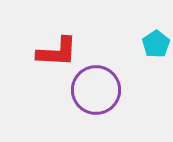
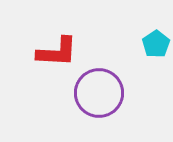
purple circle: moved 3 px right, 3 px down
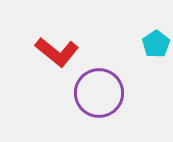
red L-shape: rotated 36 degrees clockwise
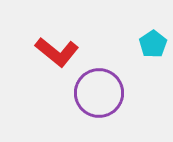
cyan pentagon: moved 3 px left
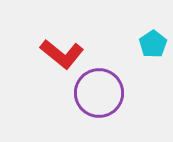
red L-shape: moved 5 px right, 2 px down
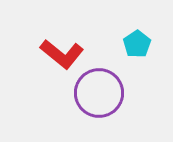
cyan pentagon: moved 16 px left
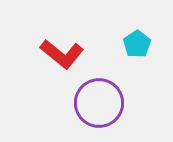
purple circle: moved 10 px down
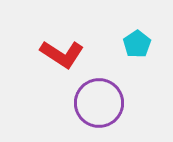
red L-shape: rotated 6 degrees counterclockwise
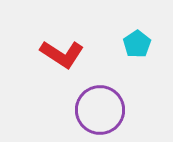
purple circle: moved 1 px right, 7 px down
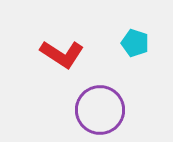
cyan pentagon: moved 2 px left, 1 px up; rotated 20 degrees counterclockwise
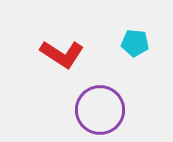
cyan pentagon: rotated 12 degrees counterclockwise
